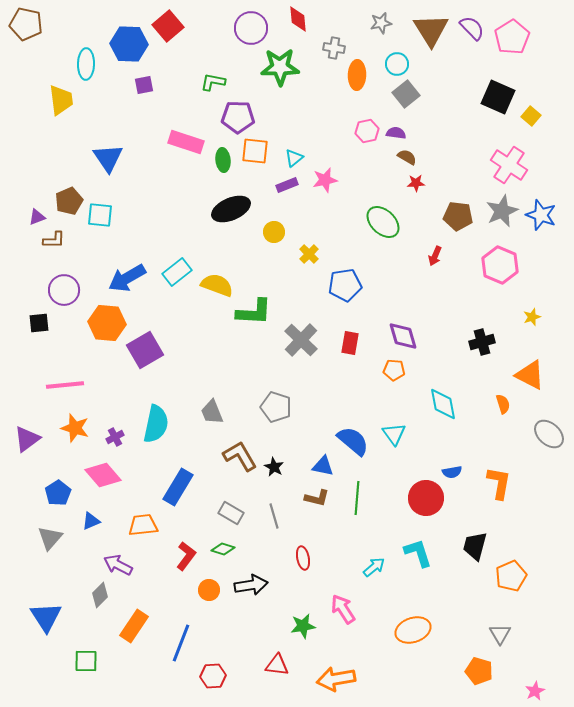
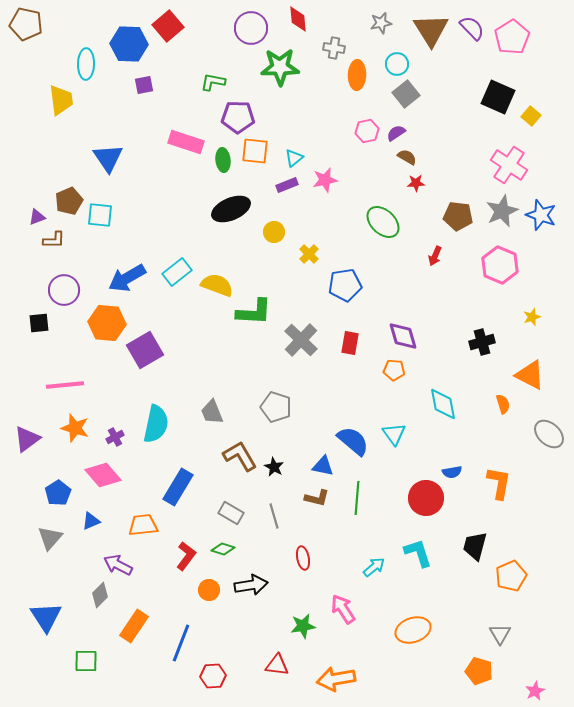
purple semicircle at (396, 133): rotated 42 degrees counterclockwise
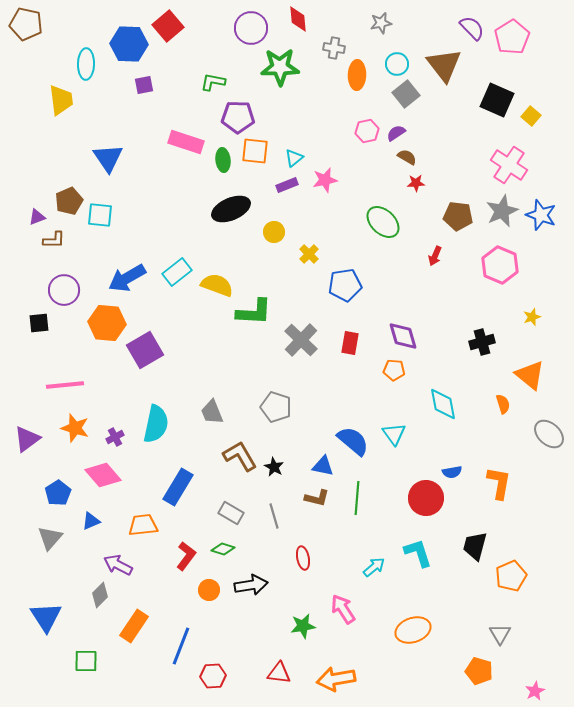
brown triangle at (431, 30): moved 13 px right, 35 px down; rotated 6 degrees counterclockwise
black square at (498, 97): moved 1 px left, 3 px down
orange triangle at (530, 375): rotated 12 degrees clockwise
blue line at (181, 643): moved 3 px down
red triangle at (277, 665): moved 2 px right, 8 px down
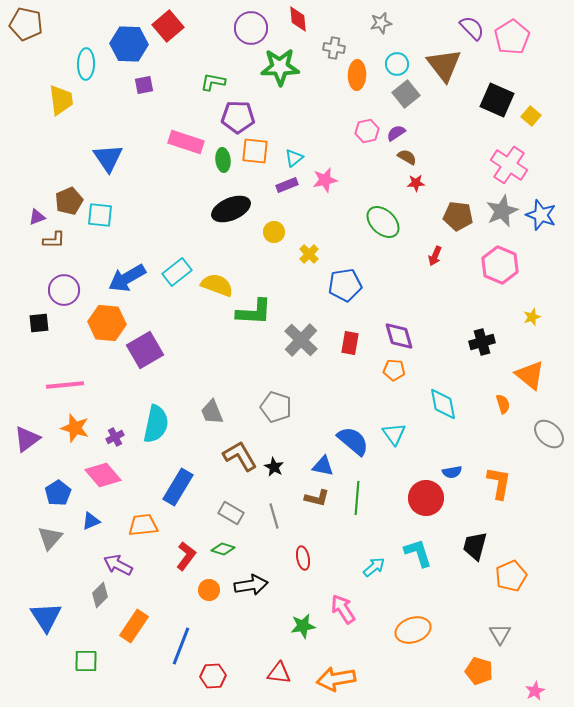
purple diamond at (403, 336): moved 4 px left
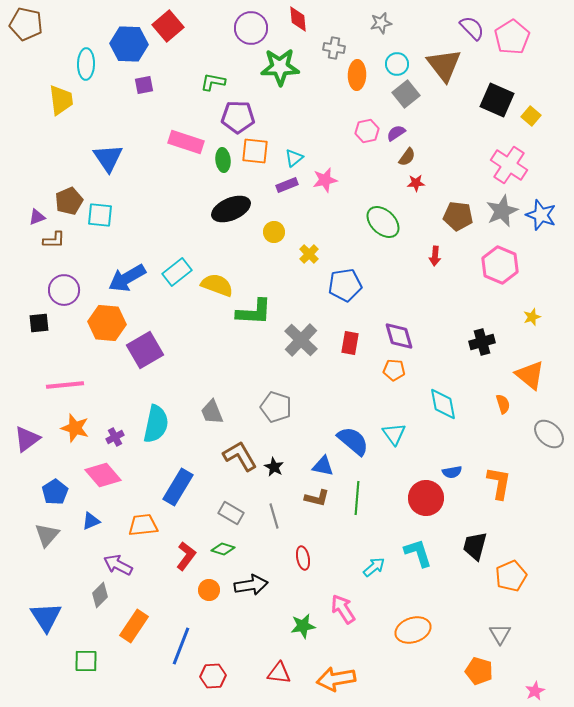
brown semicircle at (407, 157): rotated 96 degrees clockwise
red arrow at (435, 256): rotated 18 degrees counterclockwise
blue pentagon at (58, 493): moved 3 px left, 1 px up
gray triangle at (50, 538): moved 3 px left, 3 px up
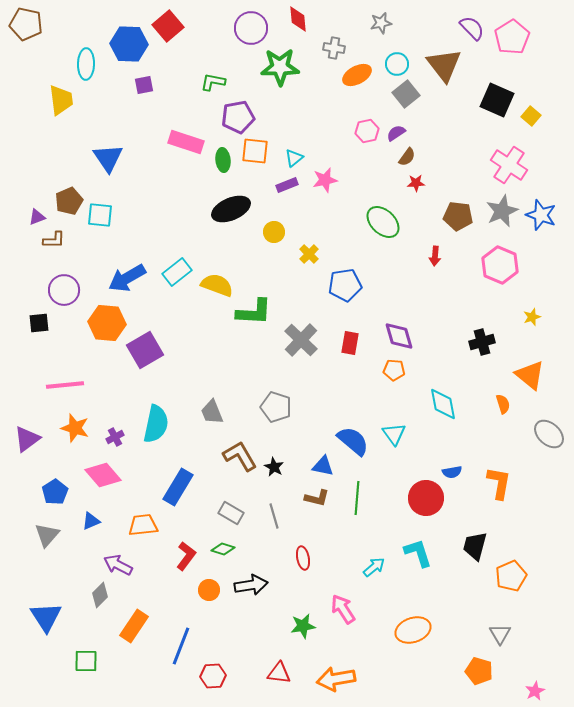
orange ellipse at (357, 75): rotated 60 degrees clockwise
purple pentagon at (238, 117): rotated 12 degrees counterclockwise
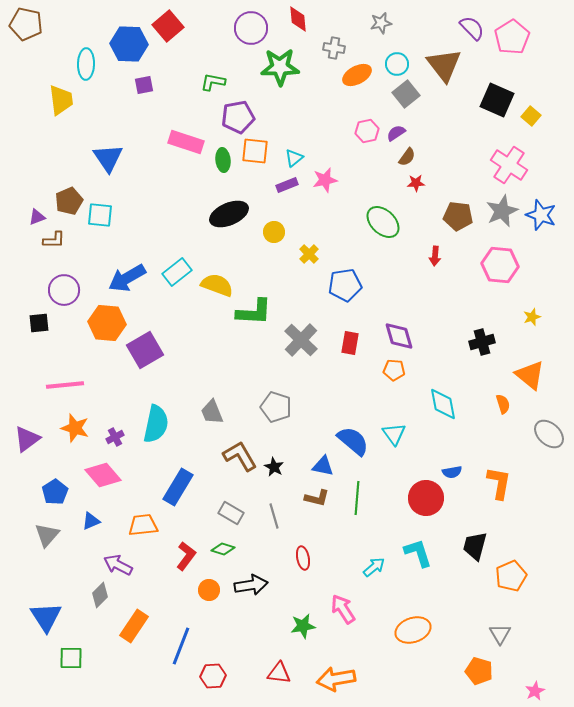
black ellipse at (231, 209): moved 2 px left, 5 px down
pink hexagon at (500, 265): rotated 18 degrees counterclockwise
green square at (86, 661): moved 15 px left, 3 px up
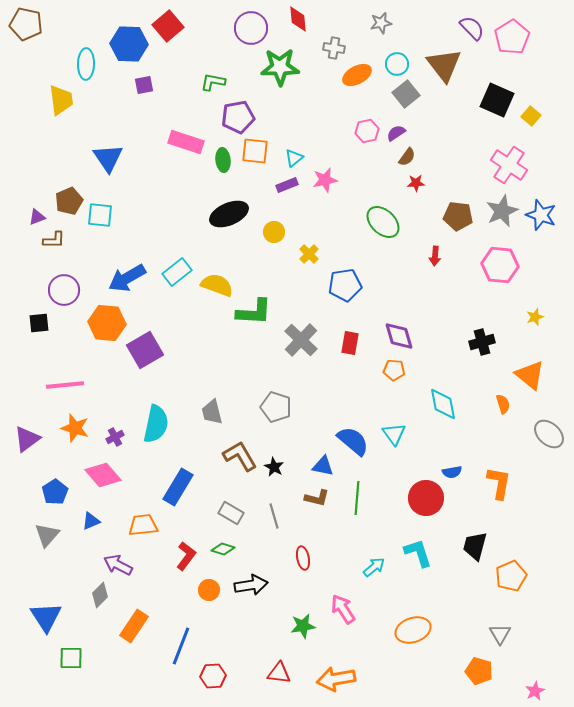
yellow star at (532, 317): moved 3 px right
gray trapezoid at (212, 412): rotated 8 degrees clockwise
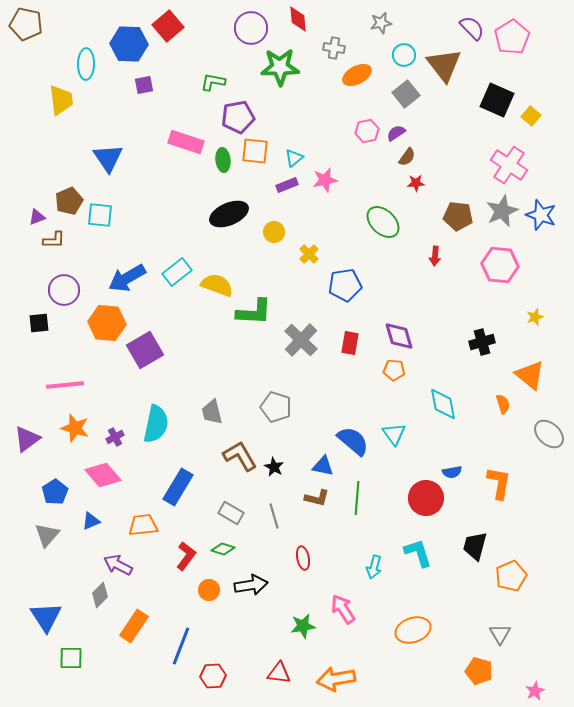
cyan circle at (397, 64): moved 7 px right, 9 px up
cyan arrow at (374, 567): rotated 145 degrees clockwise
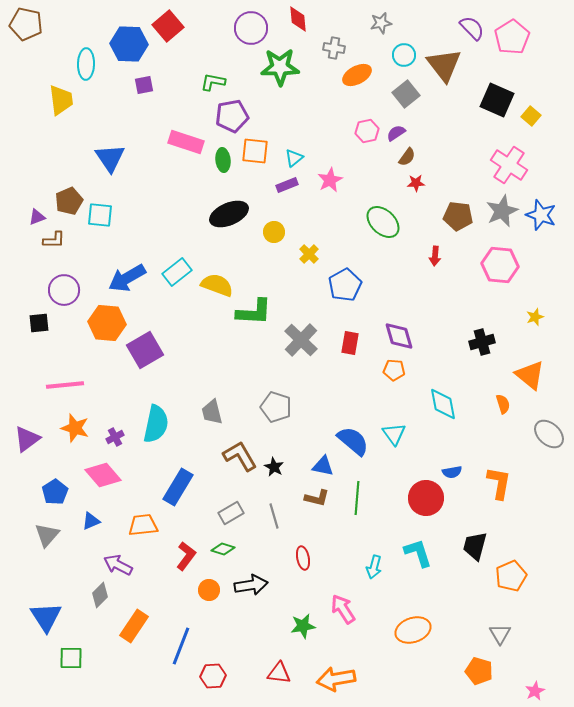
purple pentagon at (238, 117): moved 6 px left, 1 px up
blue triangle at (108, 158): moved 2 px right
pink star at (325, 180): moved 5 px right; rotated 15 degrees counterclockwise
blue pentagon at (345, 285): rotated 20 degrees counterclockwise
gray rectangle at (231, 513): rotated 60 degrees counterclockwise
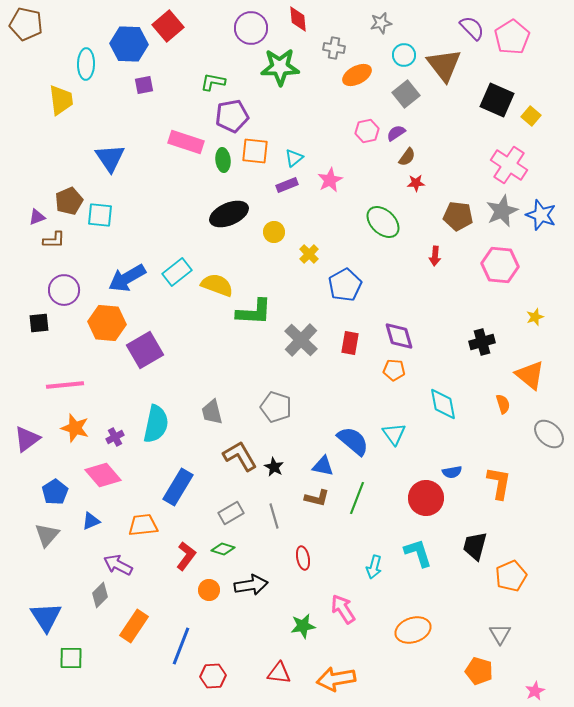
green line at (357, 498): rotated 16 degrees clockwise
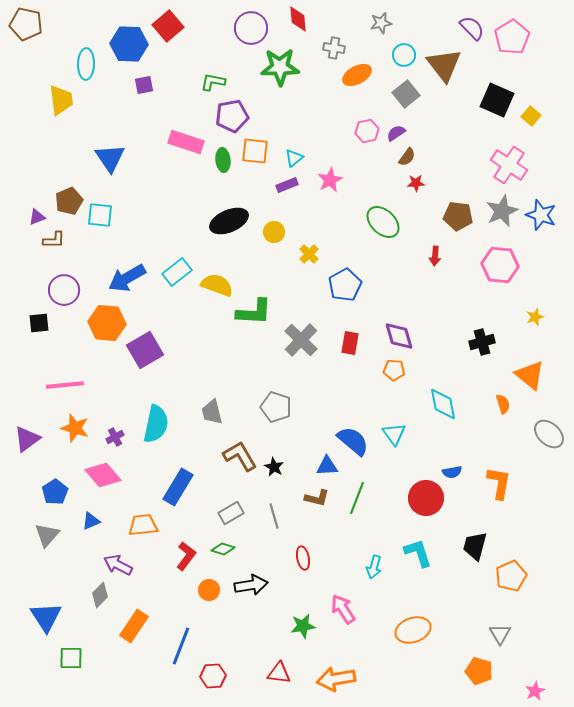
black ellipse at (229, 214): moved 7 px down
blue triangle at (323, 466): moved 4 px right; rotated 15 degrees counterclockwise
